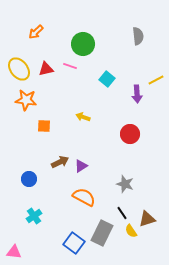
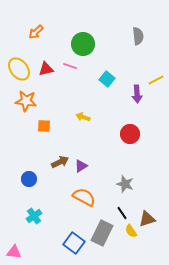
orange star: moved 1 px down
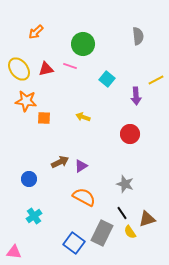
purple arrow: moved 1 px left, 2 px down
orange square: moved 8 px up
yellow semicircle: moved 1 px left, 1 px down
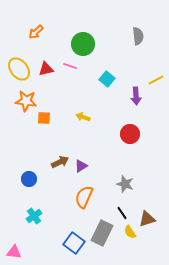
orange semicircle: rotated 95 degrees counterclockwise
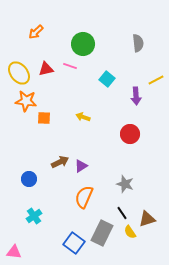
gray semicircle: moved 7 px down
yellow ellipse: moved 4 px down
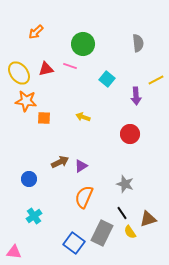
brown triangle: moved 1 px right
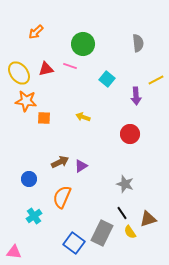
orange semicircle: moved 22 px left
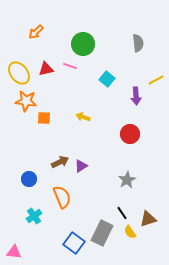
gray star: moved 2 px right, 4 px up; rotated 24 degrees clockwise
orange semicircle: rotated 135 degrees clockwise
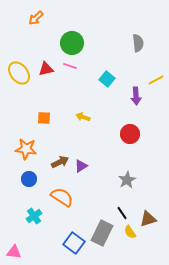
orange arrow: moved 14 px up
green circle: moved 11 px left, 1 px up
orange star: moved 48 px down
orange semicircle: rotated 35 degrees counterclockwise
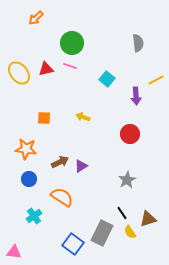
blue square: moved 1 px left, 1 px down
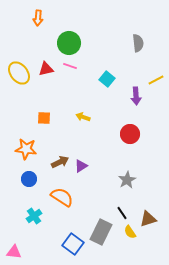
orange arrow: moved 2 px right; rotated 42 degrees counterclockwise
green circle: moved 3 px left
gray rectangle: moved 1 px left, 1 px up
